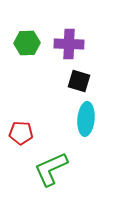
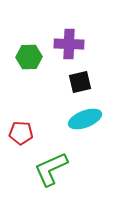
green hexagon: moved 2 px right, 14 px down
black square: moved 1 px right, 1 px down; rotated 30 degrees counterclockwise
cyan ellipse: moved 1 px left; rotated 64 degrees clockwise
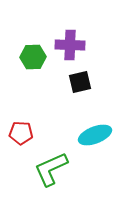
purple cross: moved 1 px right, 1 px down
green hexagon: moved 4 px right
cyan ellipse: moved 10 px right, 16 px down
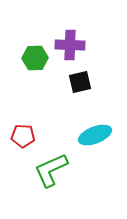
green hexagon: moved 2 px right, 1 px down
red pentagon: moved 2 px right, 3 px down
green L-shape: moved 1 px down
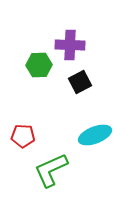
green hexagon: moved 4 px right, 7 px down
black square: rotated 15 degrees counterclockwise
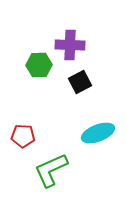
cyan ellipse: moved 3 px right, 2 px up
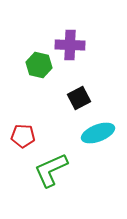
green hexagon: rotated 15 degrees clockwise
black square: moved 1 px left, 16 px down
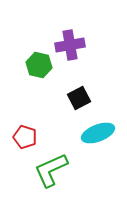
purple cross: rotated 12 degrees counterclockwise
red pentagon: moved 2 px right, 1 px down; rotated 15 degrees clockwise
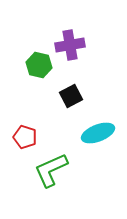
black square: moved 8 px left, 2 px up
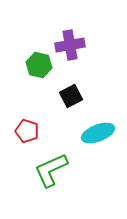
red pentagon: moved 2 px right, 6 px up
